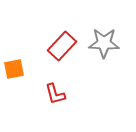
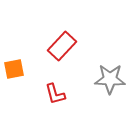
gray star: moved 6 px right, 36 px down
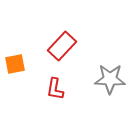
orange square: moved 1 px right, 5 px up
red L-shape: moved 5 px up; rotated 25 degrees clockwise
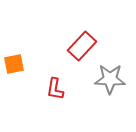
red rectangle: moved 20 px right
orange square: moved 1 px left
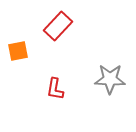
red rectangle: moved 24 px left, 20 px up
orange square: moved 4 px right, 13 px up
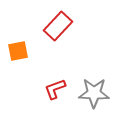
gray star: moved 16 px left, 14 px down
red L-shape: rotated 60 degrees clockwise
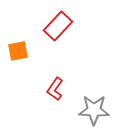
red L-shape: rotated 35 degrees counterclockwise
gray star: moved 17 px down
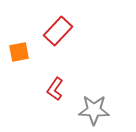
red rectangle: moved 5 px down
orange square: moved 1 px right, 1 px down
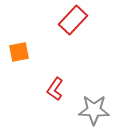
red rectangle: moved 15 px right, 11 px up
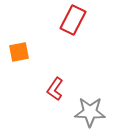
red rectangle: rotated 16 degrees counterclockwise
gray star: moved 4 px left, 2 px down
